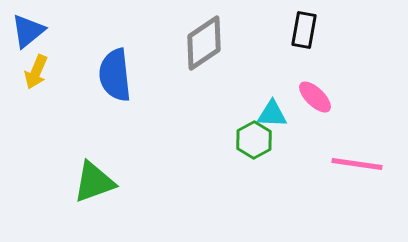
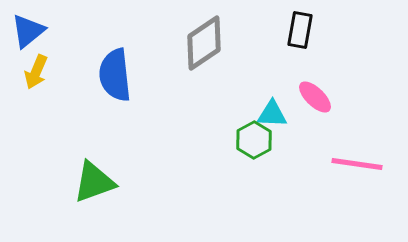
black rectangle: moved 4 px left
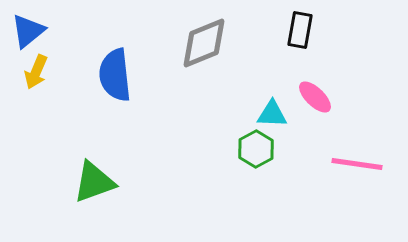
gray diamond: rotated 12 degrees clockwise
green hexagon: moved 2 px right, 9 px down
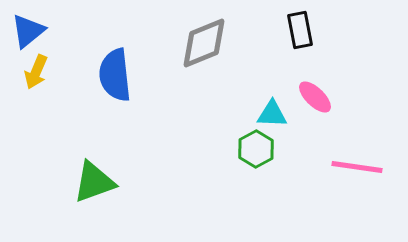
black rectangle: rotated 21 degrees counterclockwise
pink line: moved 3 px down
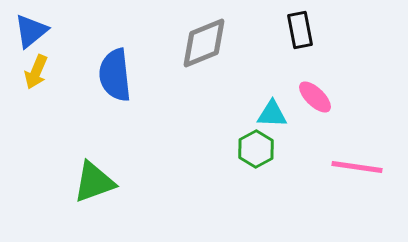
blue triangle: moved 3 px right
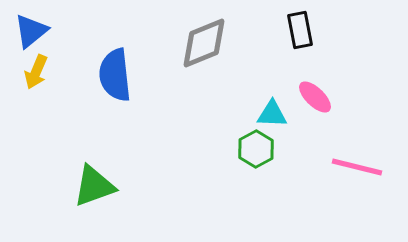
pink line: rotated 6 degrees clockwise
green triangle: moved 4 px down
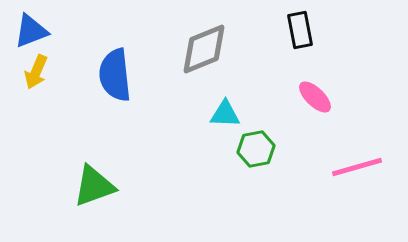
blue triangle: rotated 18 degrees clockwise
gray diamond: moved 6 px down
cyan triangle: moved 47 px left
green hexagon: rotated 18 degrees clockwise
pink line: rotated 30 degrees counterclockwise
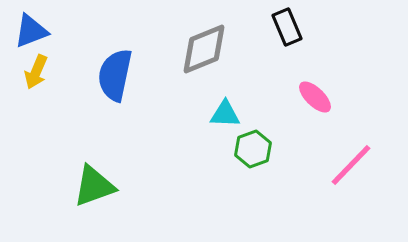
black rectangle: moved 13 px left, 3 px up; rotated 12 degrees counterclockwise
blue semicircle: rotated 18 degrees clockwise
green hexagon: moved 3 px left; rotated 9 degrees counterclockwise
pink line: moved 6 px left, 2 px up; rotated 30 degrees counterclockwise
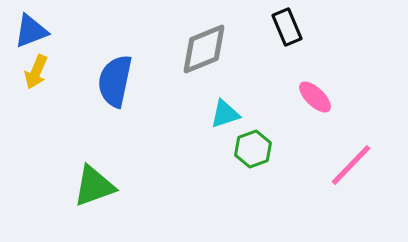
blue semicircle: moved 6 px down
cyan triangle: rotated 20 degrees counterclockwise
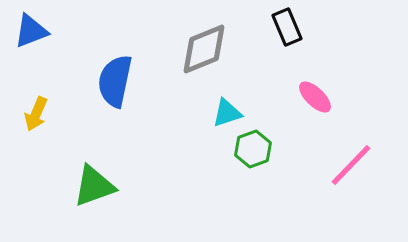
yellow arrow: moved 42 px down
cyan triangle: moved 2 px right, 1 px up
